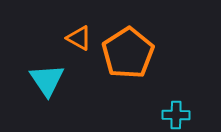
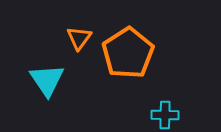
orange triangle: rotated 36 degrees clockwise
cyan cross: moved 11 px left
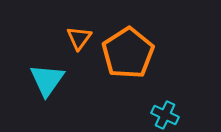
cyan triangle: rotated 9 degrees clockwise
cyan cross: rotated 24 degrees clockwise
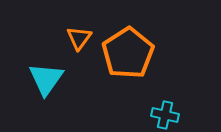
cyan triangle: moved 1 px left, 1 px up
cyan cross: rotated 12 degrees counterclockwise
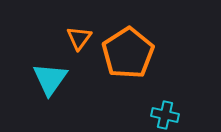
cyan triangle: moved 4 px right
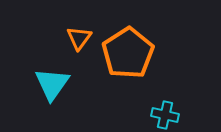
cyan triangle: moved 2 px right, 5 px down
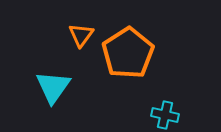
orange triangle: moved 2 px right, 3 px up
cyan triangle: moved 1 px right, 3 px down
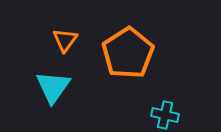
orange triangle: moved 16 px left, 5 px down
